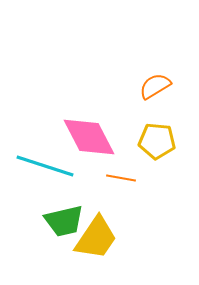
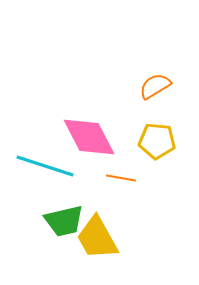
yellow trapezoid: moved 1 px right; rotated 117 degrees clockwise
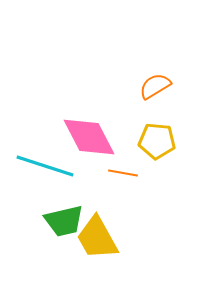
orange line: moved 2 px right, 5 px up
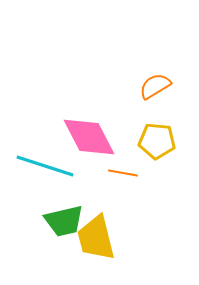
yellow trapezoid: moved 1 px left; rotated 15 degrees clockwise
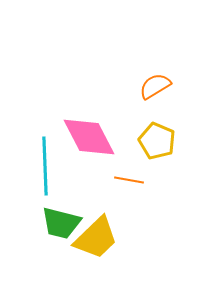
yellow pentagon: rotated 18 degrees clockwise
cyan line: rotated 70 degrees clockwise
orange line: moved 6 px right, 7 px down
green trapezoid: moved 3 px left, 2 px down; rotated 27 degrees clockwise
yellow trapezoid: rotated 120 degrees counterclockwise
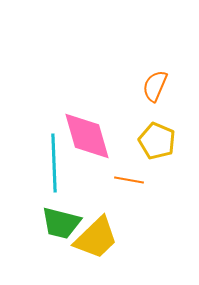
orange semicircle: rotated 36 degrees counterclockwise
pink diamond: moved 2 px left, 1 px up; rotated 12 degrees clockwise
cyan line: moved 9 px right, 3 px up
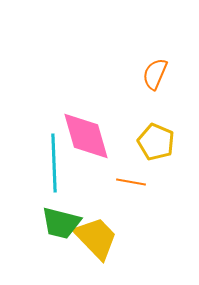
orange semicircle: moved 12 px up
pink diamond: moved 1 px left
yellow pentagon: moved 1 px left, 1 px down
orange line: moved 2 px right, 2 px down
yellow trapezoid: rotated 90 degrees counterclockwise
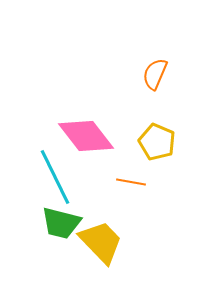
pink diamond: rotated 22 degrees counterclockwise
yellow pentagon: moved 1 px right
cyan line: moved 1 px right, 14 px down; rotated 24 degrees counterclockwise
yellow trapezoid: moved 5 px right, 4 px down
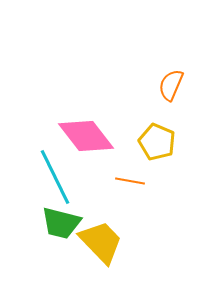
orange semicircle: moved 16 px right, 11 px down
orange line: moved 1 px left, 1 px up
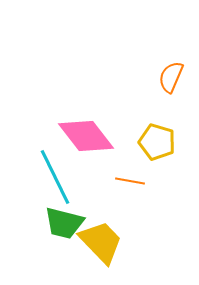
orange semicircle: moved 8 px up
yellow pentagon: rotated 6 degrees counterclockwise
green trapezoid: moved 3 px right
